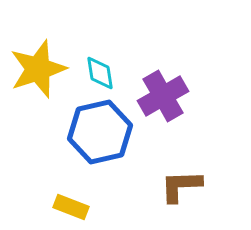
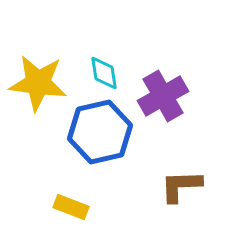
yellow star: moved 14 px down; rotated 26 degrees clockwise
cyan diamond: moved 4 px right
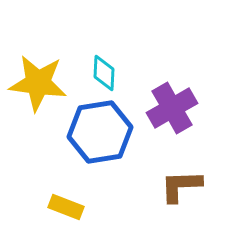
cyan diamond: rotated 12 degrees clockwise
purple cross: moved 9 px right, 12 px down
blue hexagon: rotated 4 degrees clockwise
yellow rectangle: moved 5 px left
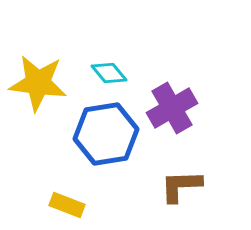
cyan diamond: moved 5 px right; rotated 42 degrees counterclockwise
blue hexagon: moved 6 px right, 2 px down
yellow rectangle: moved 1 px right, 2 px up
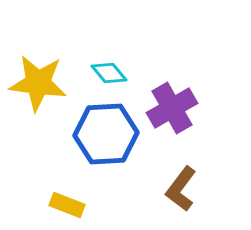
blue hexagon: rotated 6 degrees clockwise
brown L-shape: moved 3 px down; rotated 51 degrees counterclockwise
